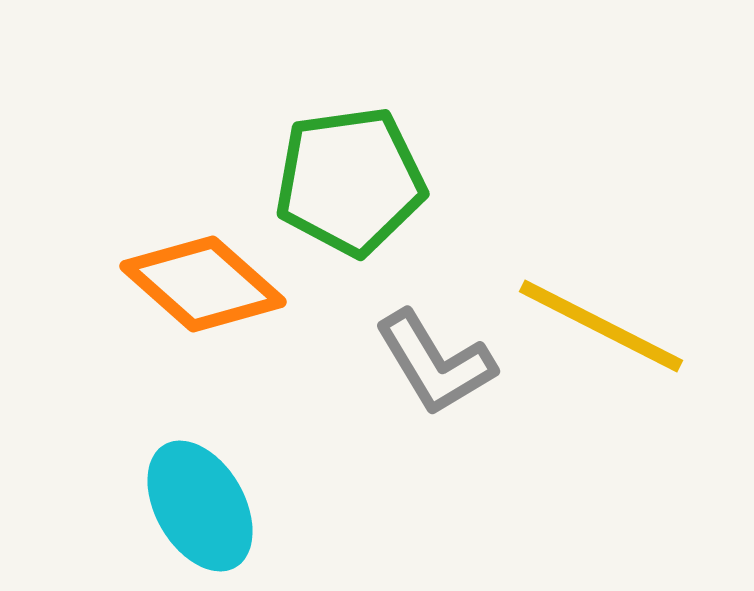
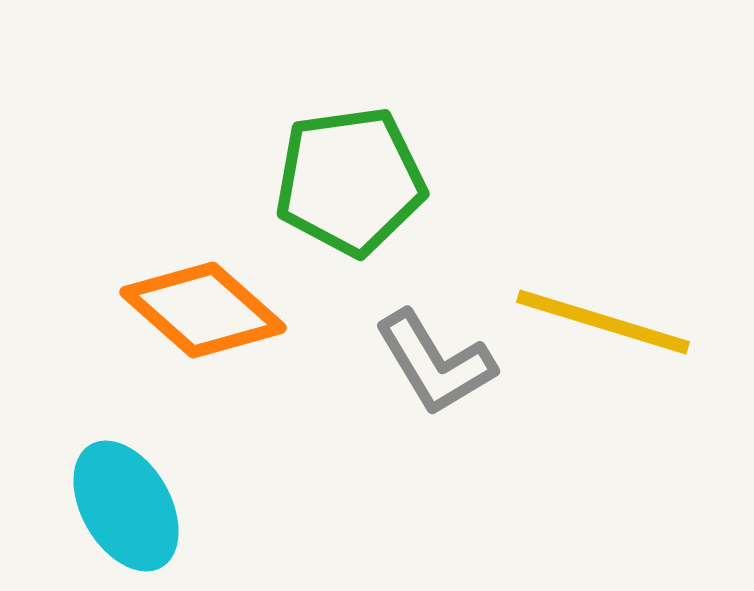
orange diamond: moved 26 px down
yellow line: moved 2 px right, 4 px up; rotated 10 degrees counterclockwise
cyan ellipse: moved 74 px left
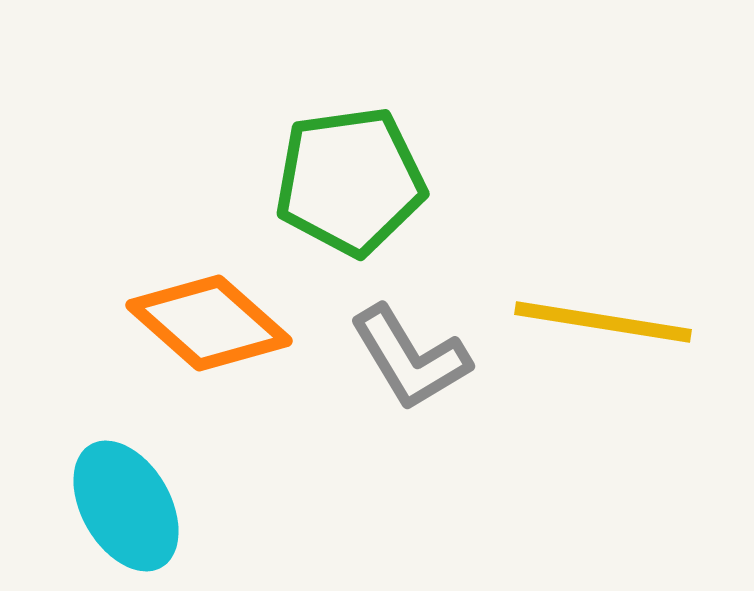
orange diamond: moved 6 px right, 13 px down
yellow line: rotated 8 degrees counterclockwise
gray L-shape: moved 25 px left, 5 px up
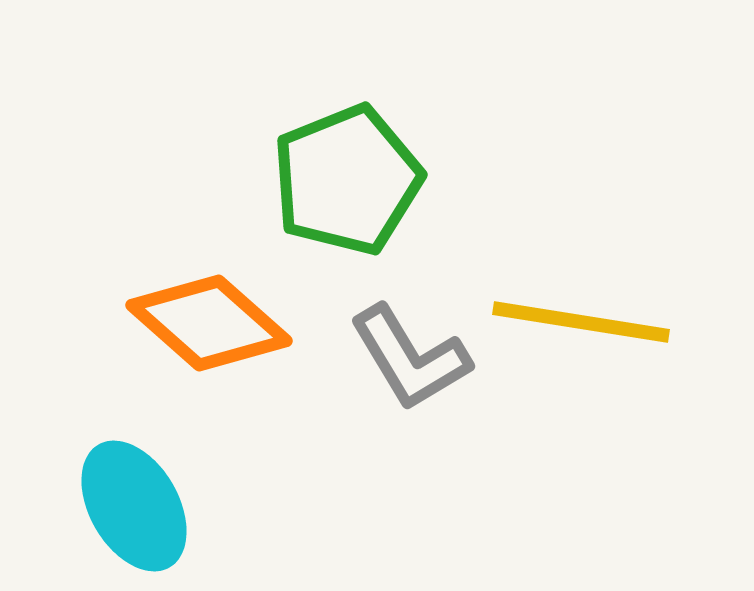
green pentagon: moved 3 px left, 1 px up; rotated 14 degrees counterclockwise
yellow line: moved 22 px left
cyan ellipse: moved 8 px right
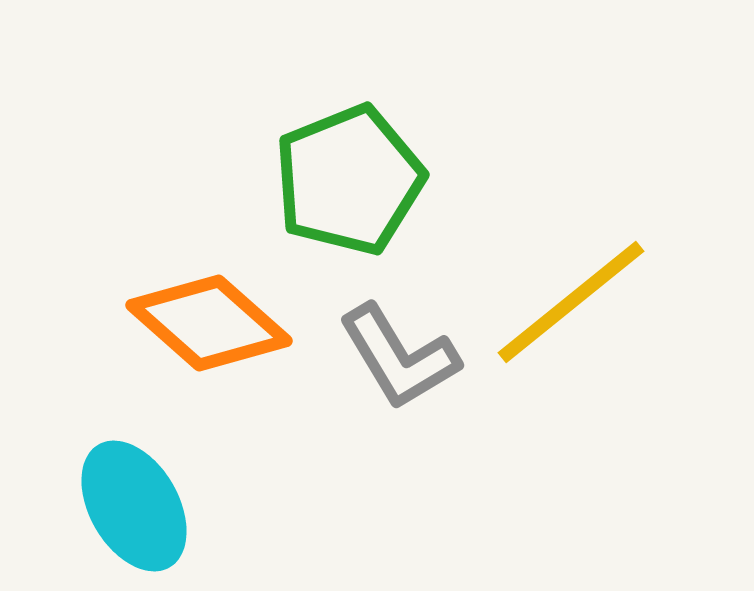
green pentagon: moved 2 px right
yellow line: moved 10 px left, 20 px up; rotated 48 degrees counterclockwise
gray L-shape: moved 11 px left, 1 px up
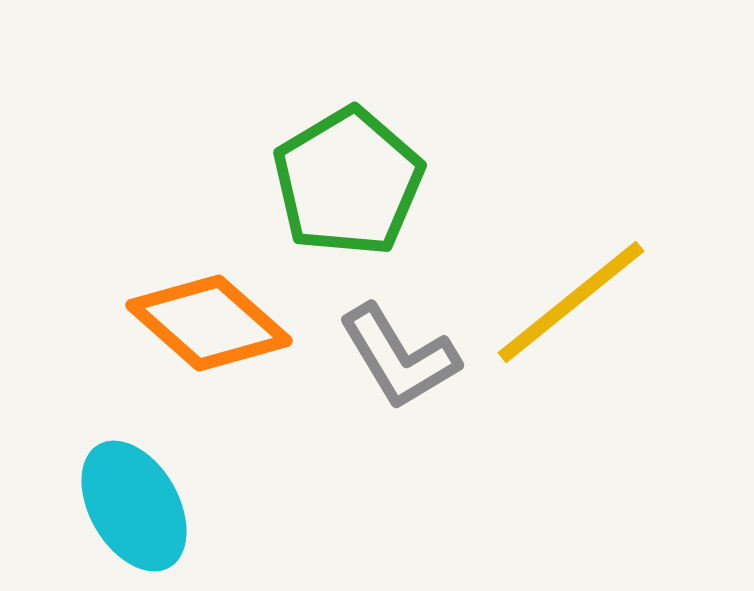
green pentagon: moved 1 px left, 2 px down; rotated 9 degrees counterclockwise
